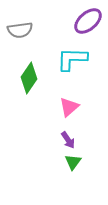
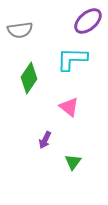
pink triangle: rotated 40 degrees counterclockwise
purple arrow: moved 23 px left; rotated 60 degrees clockwise
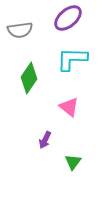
purple ellipse: moved 20 px left, 3 px up
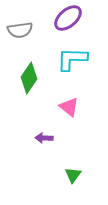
purple arrow: moved 1 px left, 2 px up; rotated 66 degrees clockwise
green triangle: moved 13 px down
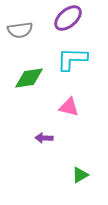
green diamond: rotated 48 degrees clockwise
pink triangle: rotated 25 degrees counterclockwise
green triangle: moved 7 px right; rotated 24 degrees clockwise
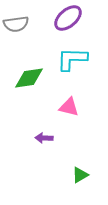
gray semicircle: moved 4 px left, 6 px up
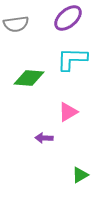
green diamond: rotated 12 degrees clockwise
pink triangle: moved 1 px left, 5 px down; rotated 45 degrees counterclockwise
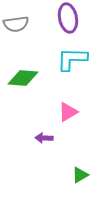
purple ellipse: rotated 60 degrees counterclockwise
green diamond: moved 6 px left
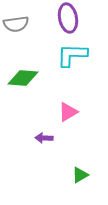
cyan L-shape: moved 4 px up
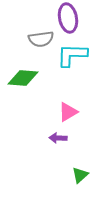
gray semicircle: moved 25 px right, 15 px down
purple arrow: moved 14 px right
green triangle: rotated 12 degrees counterclockwise
